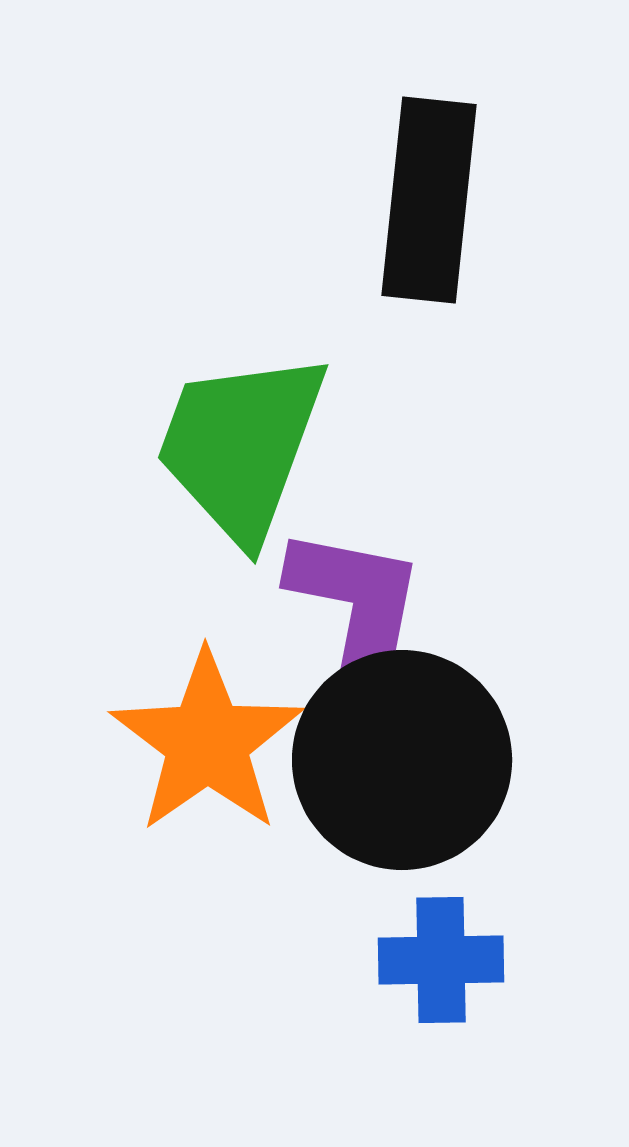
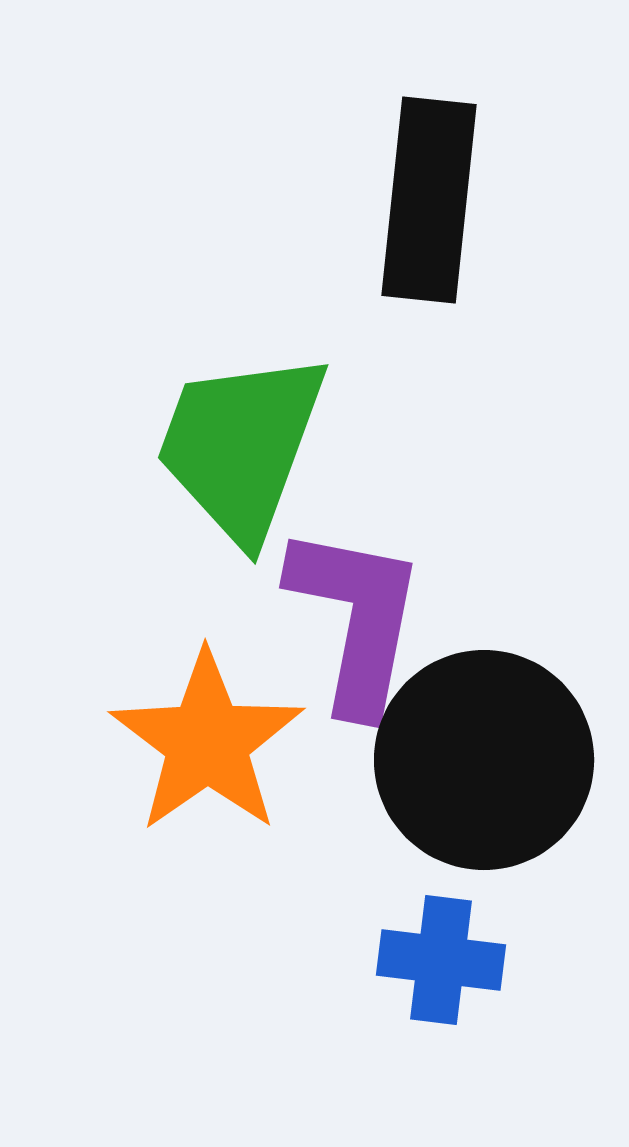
black circle: moved 82 px right
blue cross: rotated 8 degrees clockwise
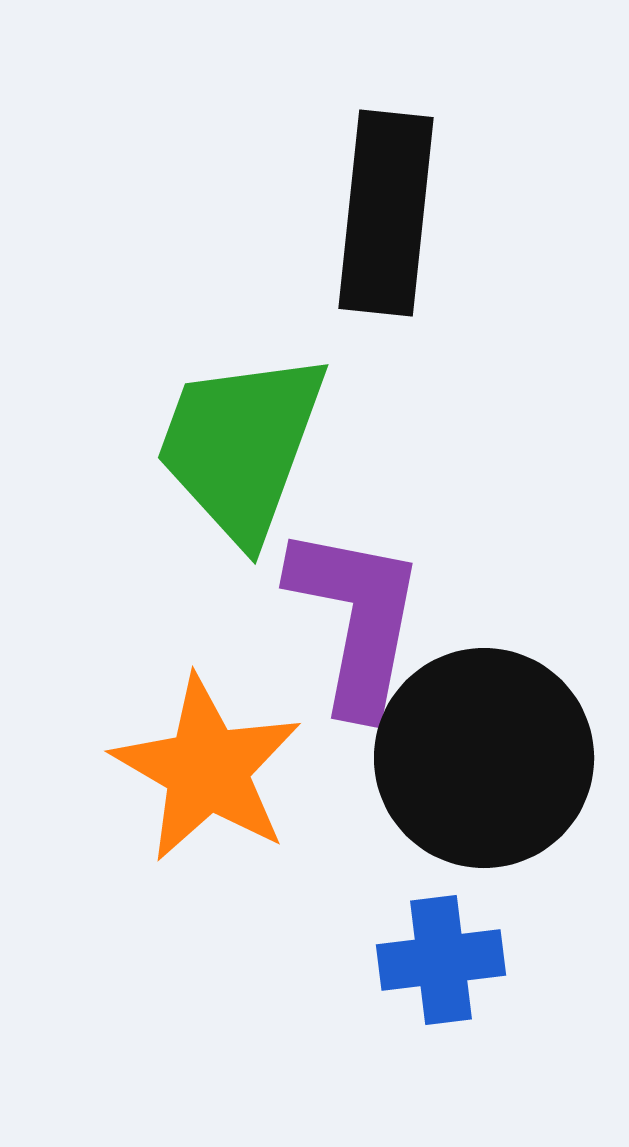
black rectangle: moved 43 px left, 13 px down
orange star: moved 27 px down; rotated 7 degrees counterclockwise
black circle: moved 2 px up
blue cross: rotated 14 degrees counterclockwise
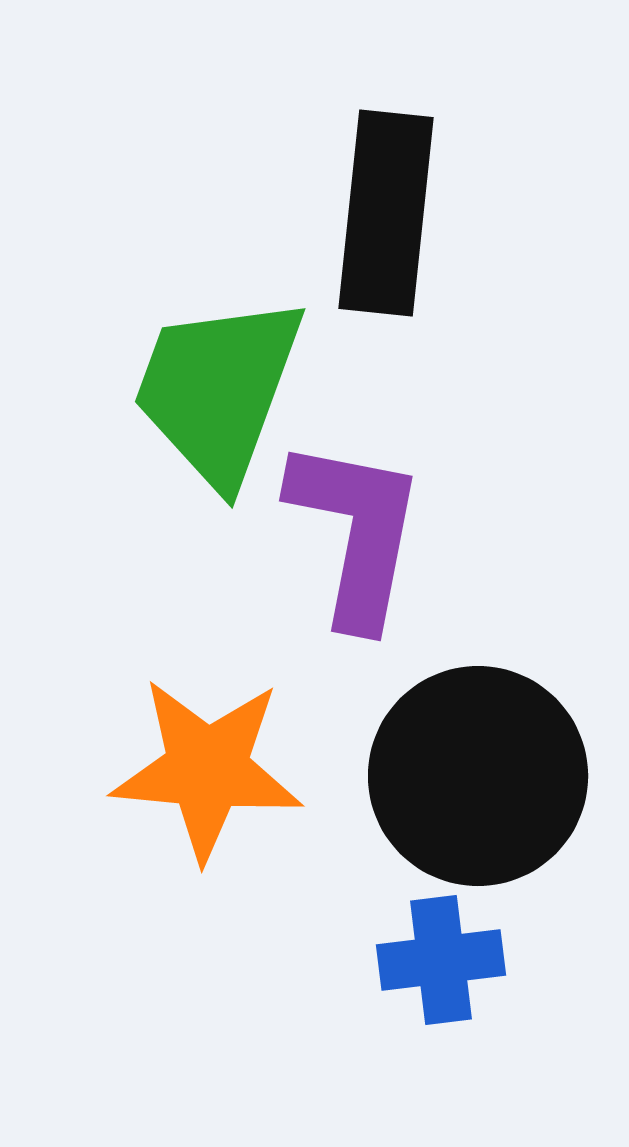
green trapezoid: moved 23 px left, 56 px up
purple L-shape: moved 87 px up
black circle: moved 6 px left, 18 px down
orange star: rotated 25 degrees counterclockwise
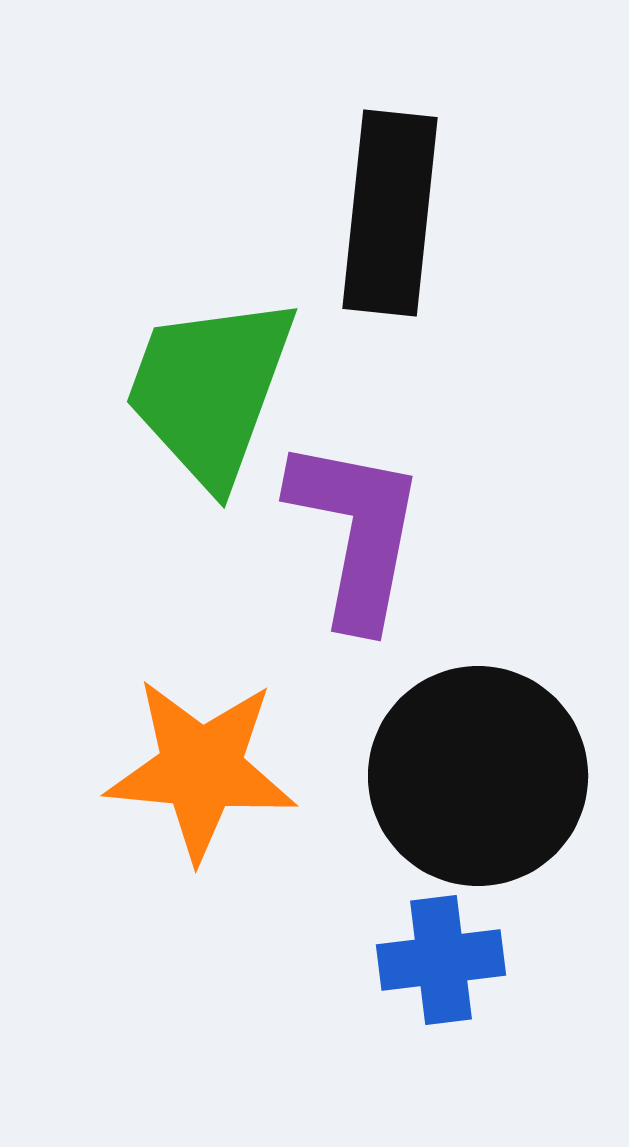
black rectangle: moved 4 px right
green trapezoid: moved 8 px left
orange star: moved 6 px left
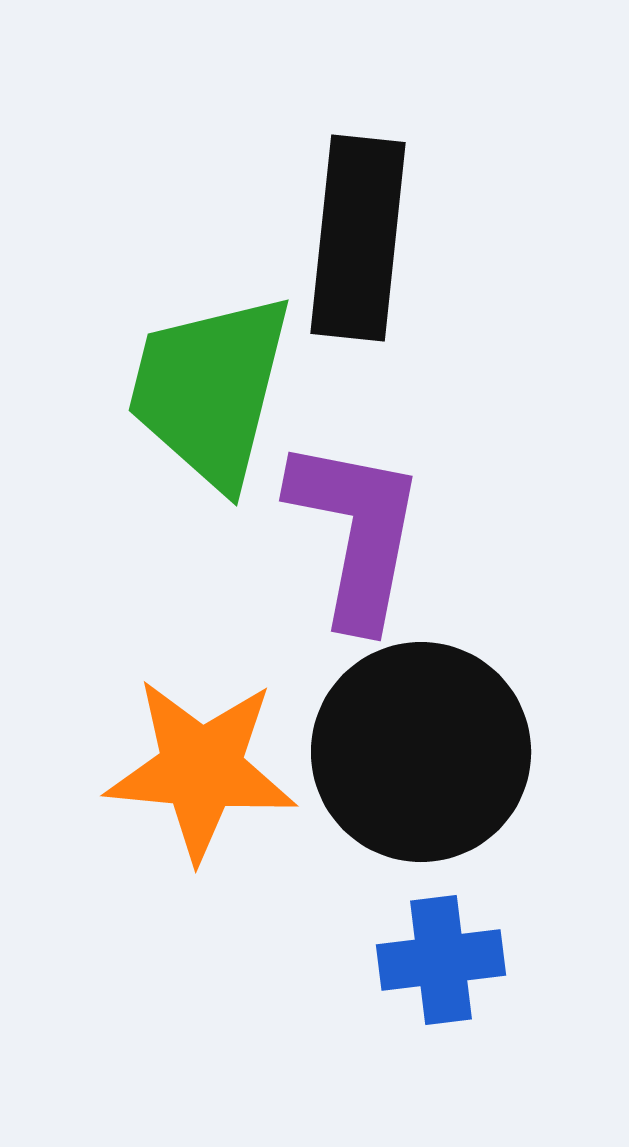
black rectangle: moved 32 px left, 25 px down
green trapezoid: rotated 6 degrees counterclockwise
black circle: moved 57 px left, 24 px up
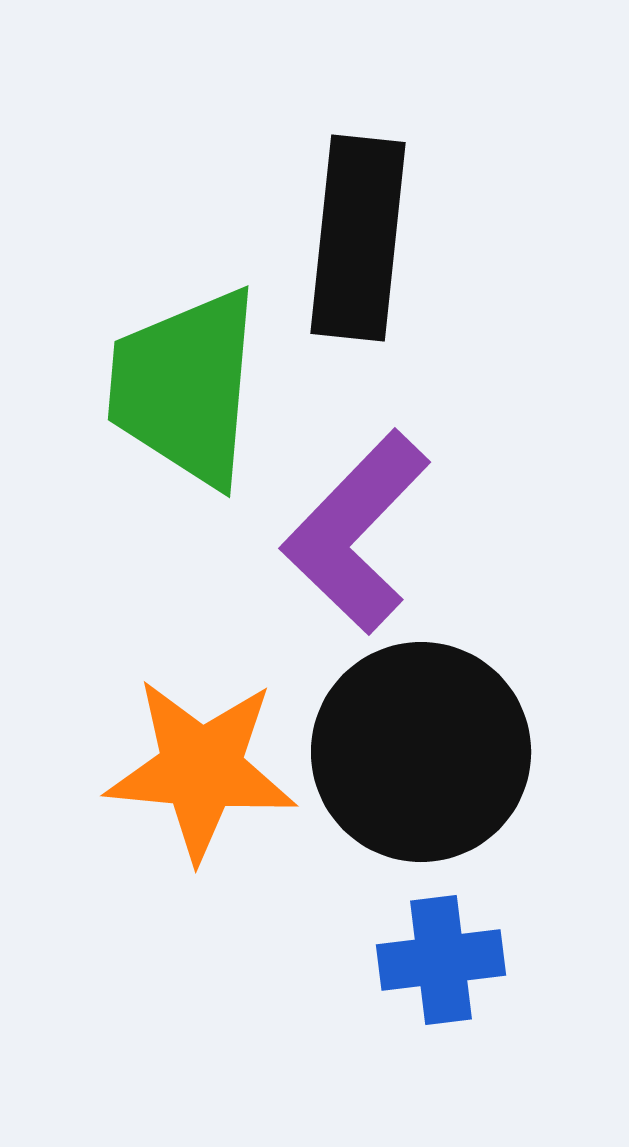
green trapezoid: moved 25 px left, 3 px up; rotated 9 degrees counterclockwise
purple L-shape: rotated 147 degrees counterclockwise
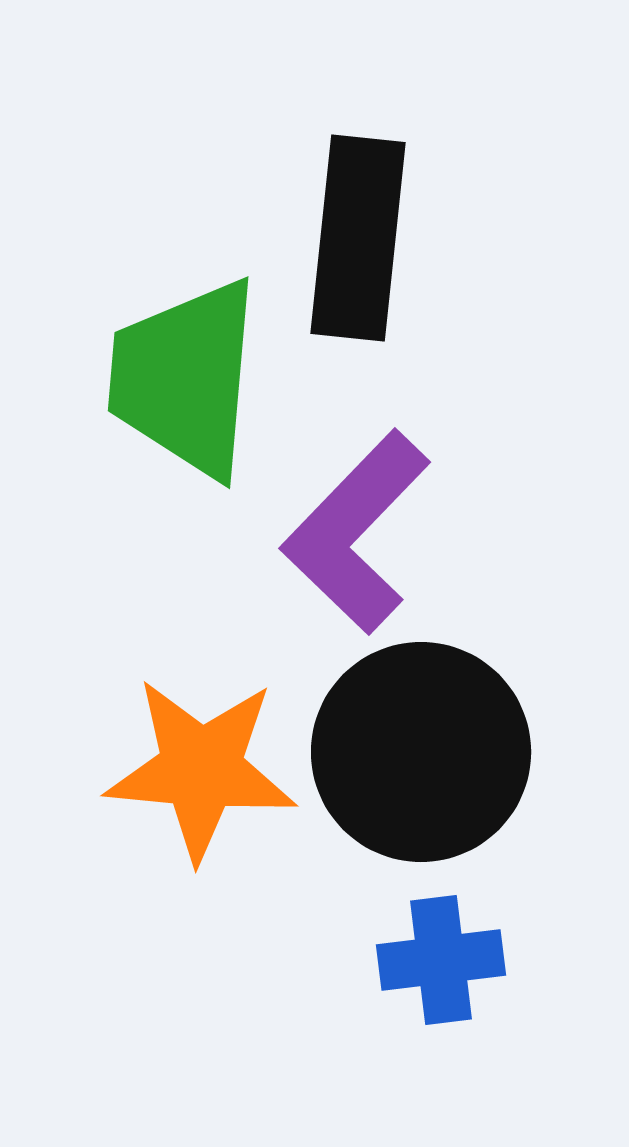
green trapezoid: moved 9 px up
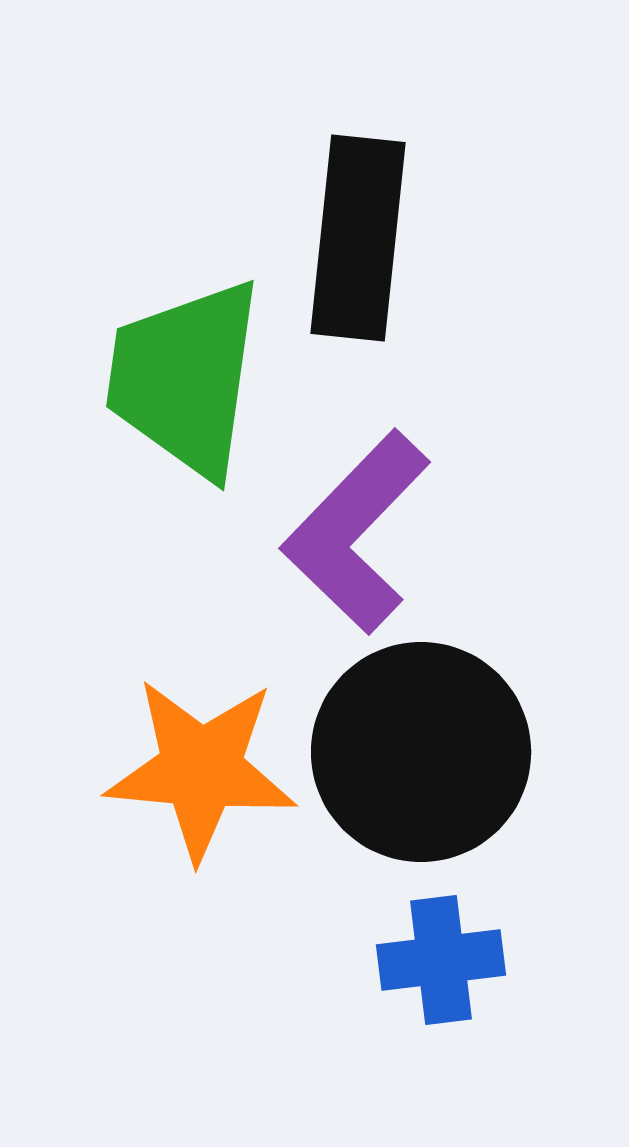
green trapezoid: rotated 3 degrees clockwise
